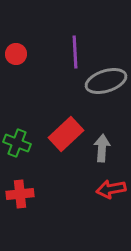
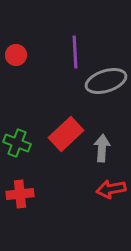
red circle: moved 1 px down
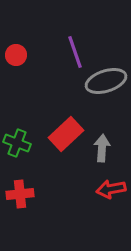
purple line: rotated 16 degrees counterclockwise
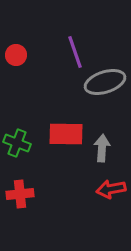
gray ellipse: moved 1 px left, 1 px down
red rectangle: rotated 44 degrees clockwise
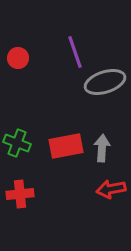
red circle: moved 2 px right, 3 px down
red rectangle: moved 12 px down; rotated 12 degrees counterclockwise
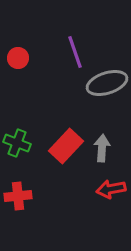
gray ellipse: moved 2 px right, 1 px down
red rectangle: rotated 36 degrees counterclockwise
red cross: moved 2 px left, 2 px down
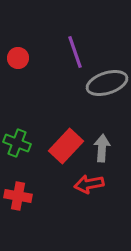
red arrow: moved 22 px left, 5 px up
red cross: rotated 16 degrees clockwise
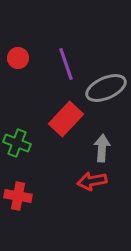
purple line: moved 9 px left, 12 px down
gray ellipse: moved 1 px left, 5 px down; rotated 6 degrees counterclockwise
red rectangle: moved 27 px up
red arrow: moved 3 px right, 3 px up
